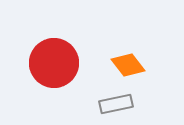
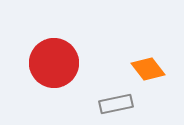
orange diamond: moved 20 px right, 4 px down
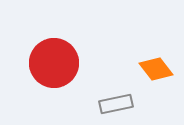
orange diamond: moved 8 px right
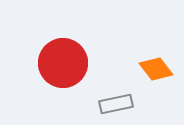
red circle: moved 9 px right
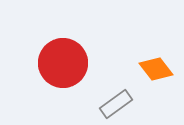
gray rectangle: rotated 24 degrees counterclockwise
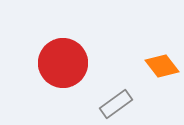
orange diamond: moved 6 px right, 3 px up
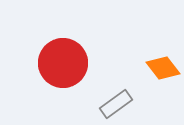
orange diamond: moved 1 px right, 2 px down
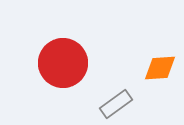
orange diamond: moved 3 px left; rotated 56 degrees counterclockwise
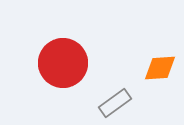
gray rectangle: moved 1 px left, 1 px up
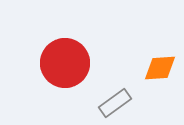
red circle: moved 2 px right
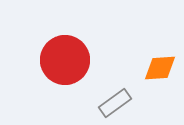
red circle: moved 3 px up
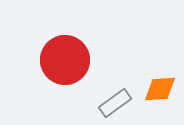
orange diamond: moved 21 px down
